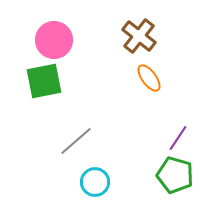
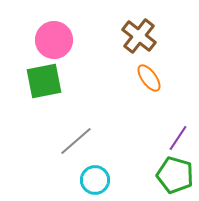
cyan circle: moved 2 px up
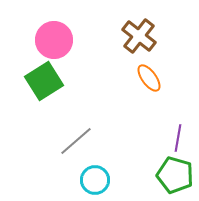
green square: rotated 21 degrees counterclockwise
purple line: rotated 24 degrees counterclockwise
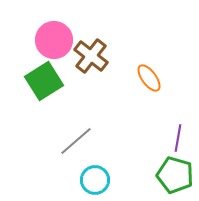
brown cross: moved 48 px left, 20 px down
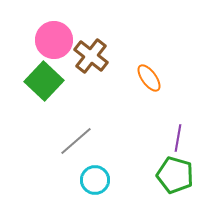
green square: rotated 15 degrees counterclockwise
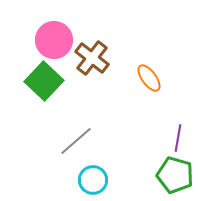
brown cross: moved 1 px right, 2 px down
cyan circle: moved 2 px left
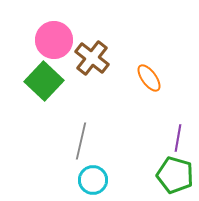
gray line: moved 5 px right; rotated 36 degrees counterclockwise
